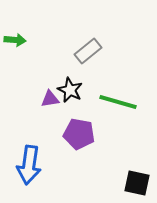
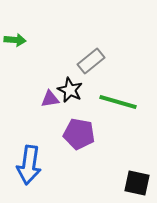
gray rectangle: moved 3 px right, 10 px down
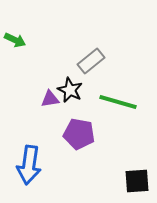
green arrow: rotated 20 degrees clockwise
black square: moved 2 px up; rotated 16 degrees counterclockwise
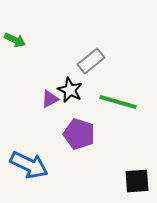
purple triangle: rotated 18 degrees counterclockwise
purple pentagon: rotated 8 degrees clockwise
blue arrow: rotated 72 degrees counterclockwise
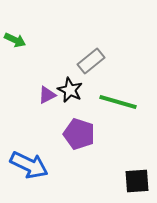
purple triangle: moved 3 px left, 4 px up
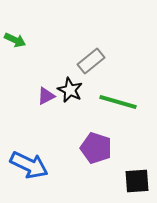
purple triangle: moved 1 px left, 1 px down
purple pentagon: moved 17 px right, 14 px down
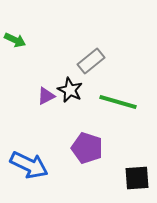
purple pentagon: moved 9 px left
black square: moved 3 px up
